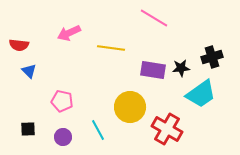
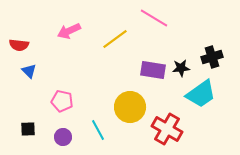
pink arrow: moved 2 px up
yellow line: moved 4 px right, 9 px up; rotated 44 degrees counterclockwise
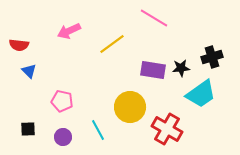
yellow line: moved 3 px left, 5 px down
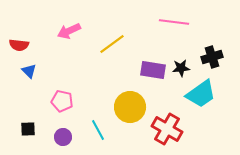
pink line: moved 20 px right, 4 px down; rotated 24 degrees counterclockwise
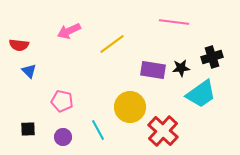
red cross: moved 4 px left, 2 px down; rotated 12 degrees clockwise
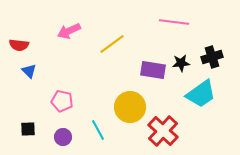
black star: moved 5 px up
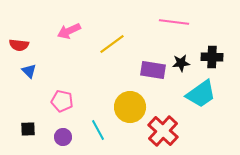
black cross: rotated 20 degrees clockwise
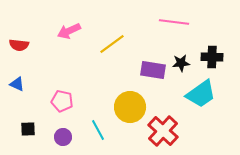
blue triangle: moved 12 px left, 13 px down; rotated 21 degrees counterclockwise
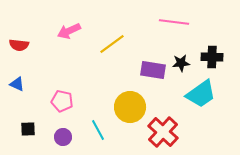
red cross: moved 1 px down
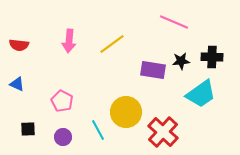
pink line: rotated 16 degrees clockwise
pink arrow: moved 10 px down; rotated 60 degrees counterclockwise
black star: moved 2 px up
pink pentagon: rotated 15 degrees clockwise
yellow circle: moved 4 px left, 5 px down
